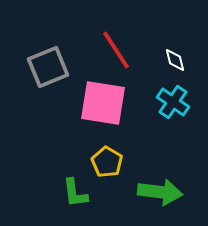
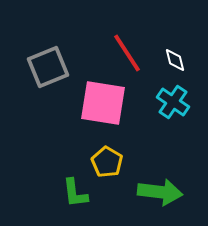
red line: moved 11 px right, 3 px down
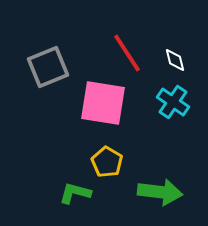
green L-shape: rotated 112 degrees clockwise
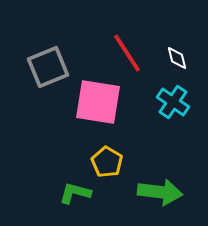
white diamond: moved 2 px right, 2 px up
pink square: moved 5 px left, 1 px up
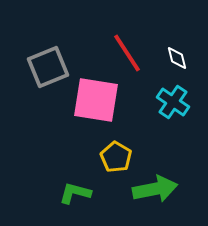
pink square: moved 2 px left, 2 px up
yellow pentagon: moved 9 px right, 5 px up
green arrow: moved 5 px left, 3 px up; rotated 18 degrees counterclockwise
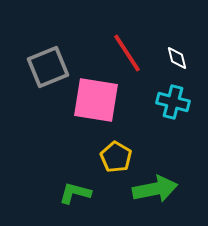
cyan cross: rotated 20 degrees counterclockwise
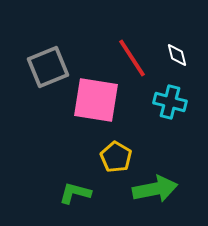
red line: moved 5 px right, 5 px down
white diamond: moved 3 px up
cyan cross: moved 3 px left
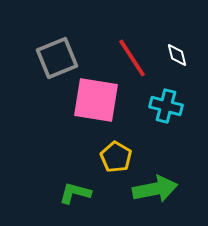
gray square: moved 9 px right, 9 px up
cyan cross: moved 4 px left, 4 px down
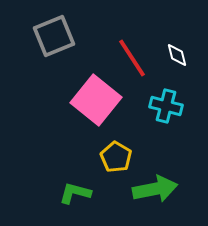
gray square: moved 3 px left, 22 px up
pink square: rotated 30 degrees clockwise
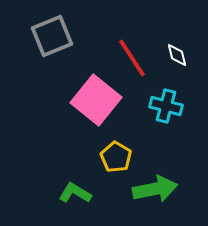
gray square: moved 2 px left
green L-shape: rotated 16 degrees clockwise
